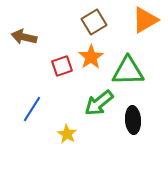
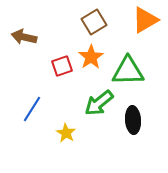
yellow star: moved 1 px left, 1 px up
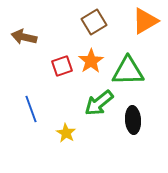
orange triangle: moved 1 px down
orange star: moved 4 px down
blue line: moved 1 px left; rotated 52 degrees counterclockwise
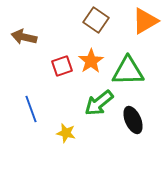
brown square: moved 2 px right, 2 px up; rotated 25 degrees counterclockwise
black ellipse: rotated 20 degrees counterclockwise
yellow star: rotated 18 degrees counterclockwise
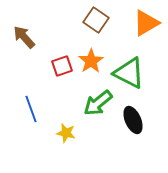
orange triangle: moved 1 px right, 2 px down
brown arrow: rotated 35 degrees clockwise
green triangle: moved 1 px right, 2 px down; rotated 28 degrees clockwise
green arrow: moved 1 px left
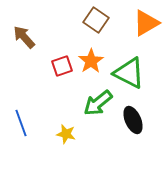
blue line: moved 10 px left, 14 px down
yellow star: moved 1 px down
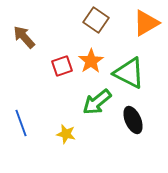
green arrow: moved 1 px left, 1 px up
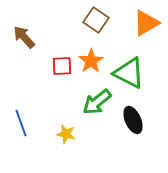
red square: rotated 15 degrees clockwise
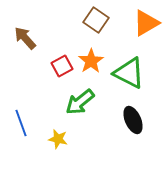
brown arrow: moved 1 px right, 1 px down
red square: rotated 25 degrees counterclockwise
green arrow: moved 17 px left
yellow star: moved 8 px left, 5 px down
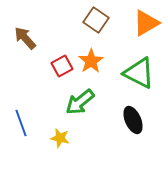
green triangle: moved 10 px right
yellow star: moved 2 px right, 1 px up
